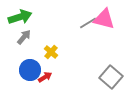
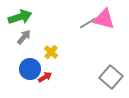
blue circle: moved 1 px up
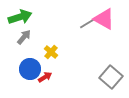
pink triangle: rotated 15 degrees clockwise
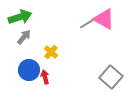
blue circle: moved 1 px left, 1 px down
red arrow: rotated 72 degrees counterclockwise
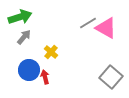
pink triangle: moved 2 px right, 9 px down
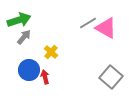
green arrow: moved 1 px left, 3 px down
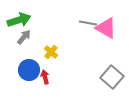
gray line: rotated 42 degrees clockwise
gray square: moved 1 px right
